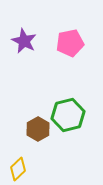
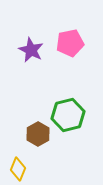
purple star: moved 7 px right, 9 px down
brown hexagon: moved 5 px down
yellow diamond: rotated 25 degrees counterclockwise
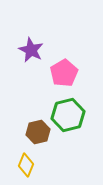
pink pentagon: moved 6 px left, 30 px down; rotated 20 degrees counterclockwise
brown hexagon: moved 2 px up; rotated 15 degrees clockwise
yellow diamond: moved 8 px right, 4 px up
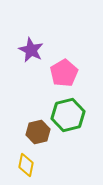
yellow diamond: rotated 10 degrees counterclockwise
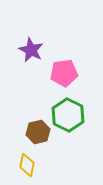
pink pentagon: rotated 24 degrees clockwise
green hexagon: rotated 20 degrees counterclockwise
yellow diamond: moved 1 px right
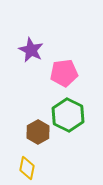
brown hexagon: rotated 15 degrees counterclockwise
yellow diamond: moved 3 px down
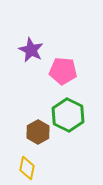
pink pentagon: moved 1 px left, 2 px up; rotated 12 degrees clockwise
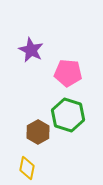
pink pentagon: moved 5 px right, 2 px down
green hexagon: rotated 8 degrees counterclockwise
